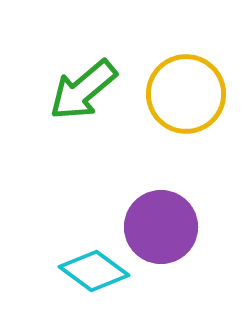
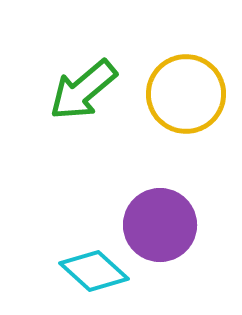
purple circle: moved 1 px left, 2 px up
cyan diamond: rotated 6 degrees clockwise
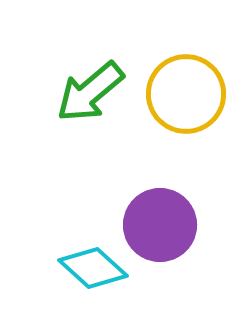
green arrow: moved 7 px right, 2 px down
cyan diamond: moved 1 px left, 3 px up
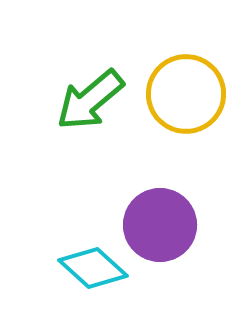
green arrow: moved 8 px down
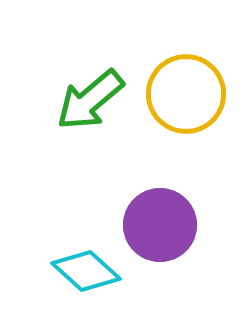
cyan diamond: moved 7 px left, 3 px down
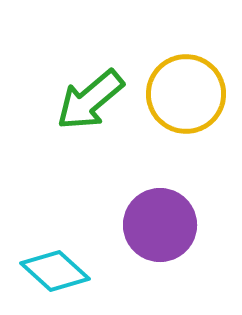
cyan diamond: moved 31 px left
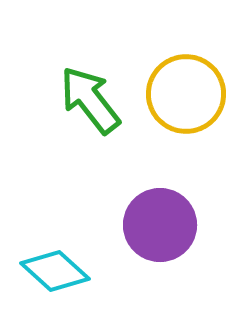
green arrow: rotated 92 degrees clockwise
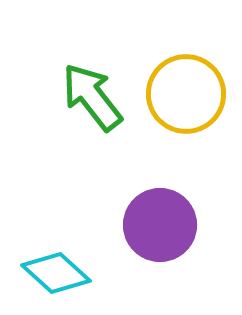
green arrow: moved 2 px right, 3 px up
cyan diamond: moved 1 px right, 2 px down
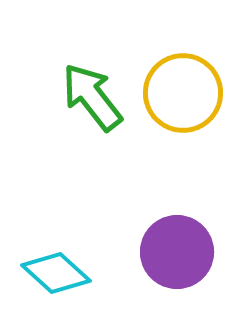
yellow circle: moved 3 px left, 1 px up
purple circle: moved 17 px right, 27 px down
